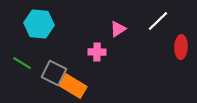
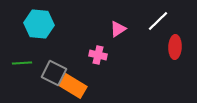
red ellipse: moved 6 px left
pink cross: moved 1 px right, 3 px down; rotated 12 degrees clockwise
green line: rotated 36 degrees counterclockwise
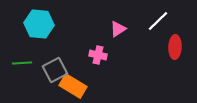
gray square: moved 1 px right, 3 px up; rotated 35 degrees clockwise
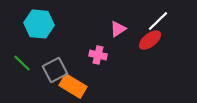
red ellipse: moved 25 px left, 7 px up; rotated 50 degrees clockwise
green line: rotated 48 degrees clockwise
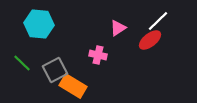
pink triangle: moved 1 px up
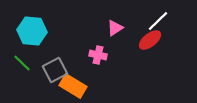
cyan hexagon: moved 7 px left, 7 px down
pink triangle: moved 3 px left
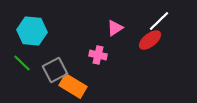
white line: moved 1 px right
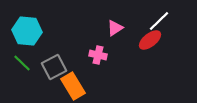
cyan hexagon: moved 5 px left
gray square: moved 1 px left, 3 px up
orange rectangle: rotated 28 degrees clockwise
